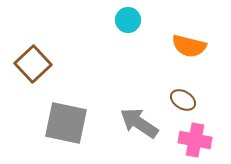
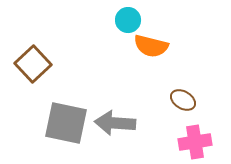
orange semicircle: moved 38 px left
gray arrow: moved 24 px left; rotated 30 degrees counterclockwise
pink cross: moved 2 px down; rotated 20 degrees counterclockwise
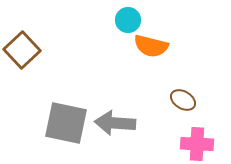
brown square: moved 11 px left, 14 px up
pink cross: moved 2 px right, 2 px down; rotated 12 degrees clockwise
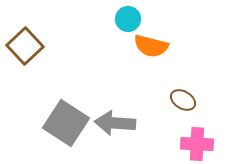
cyan circle: moved 1 px up
brown square: moved 3 px right, 4 px up
gray square: rotated 21 degrees clockwise
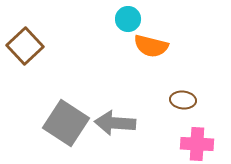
brown ellipse: rotated 25 degrees counterclockwise
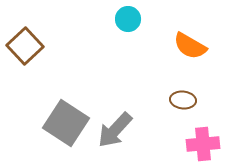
orange semicircle: moved 39 px right; rotated 16 degrees clockwise
gray arrow: moved 7 px down; rotated 51 degrees counterclockwise
pink cross: moved 6 px right; rotated 8 degrees counterclockwise
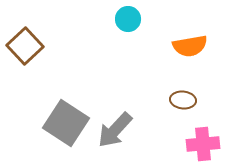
orange semicircle: rotated 40 degrees counterclockwise
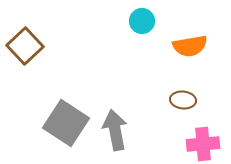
cyan circle: moved 14 px right, 2 px down
gray arrow: rotated 126 degrees clockwise
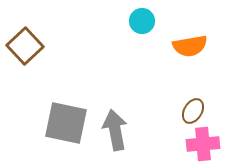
brown ellipse: moved 10 px right, 11 px down; rotated 65 degrees counterclockwise
gray square: rotated 21 degrees counterclockwise
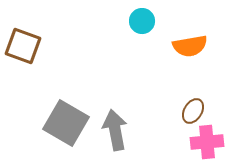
brown square: moved 2 px left; rotated 27 degrees counterclockwise
gray square: rotated 18 degrees clockwise
pink cross: moved 4 px right, 2 px up
